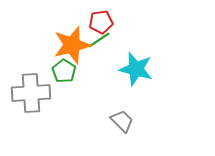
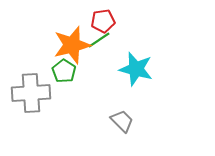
red pentagon: moved 2 px right, 1 px up
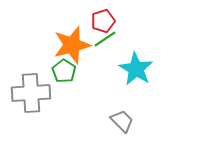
red pentagon: rotated 10 degrees counterclockwise
green line: moved 6 px right, 1 px up
cyan star: rotated 16 degrees clockwise
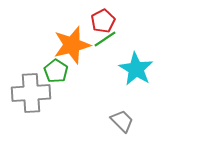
red pentagon: rotated 10 degrees counterclockwise
green pentagon: moved 8 px left
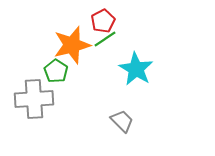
gray cross: moved 3 px right, 6 px down
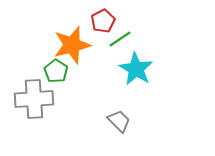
green line: moved 15 px right
gray trapezoid: moved 3 px left
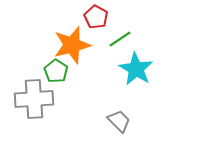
red pentagon: moved 7 px left, 4 px up; rotated 15 degrees counterclockwise
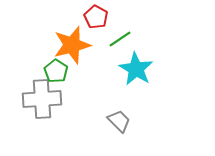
gray cross: moved 8 px right
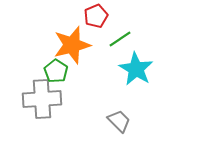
red pentagon: moved 1 px up; rotated 20 degrees clockwise
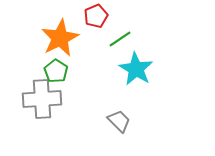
orange star: moved 12 px left, 7 px up; rotated 12 degrees counterclockwise
